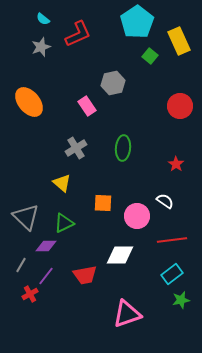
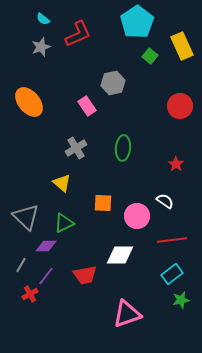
yellow rectangle: moved 3 px right, 5 px down
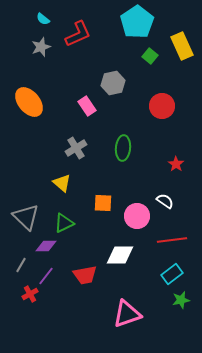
red circle: moved 18 px left
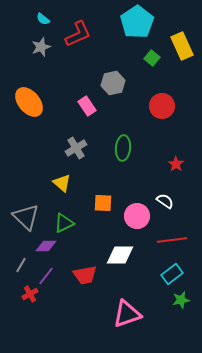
green square: moved 2 px right, 2 px down
